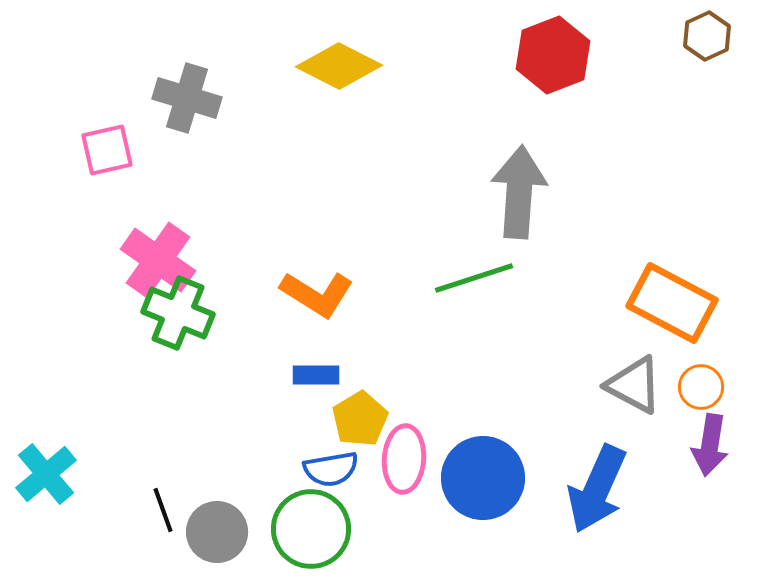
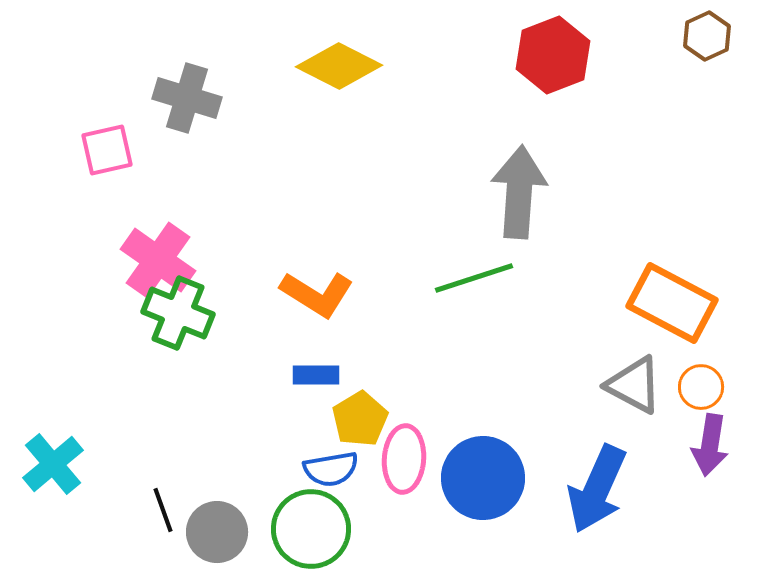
cyan cross: moved 7 px right, 10 px up
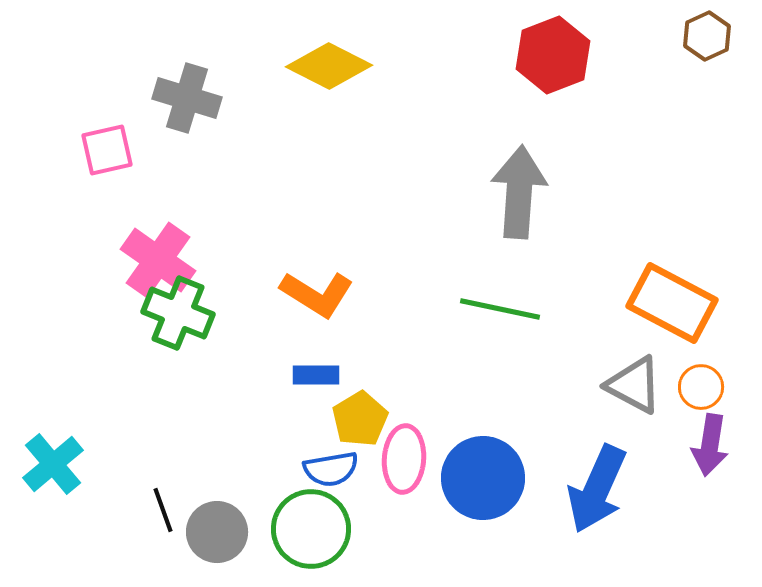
yellow diamond: moved 10 px left
green line: moved 26 px right, 31 px down; rotated 30 degrees clockwise
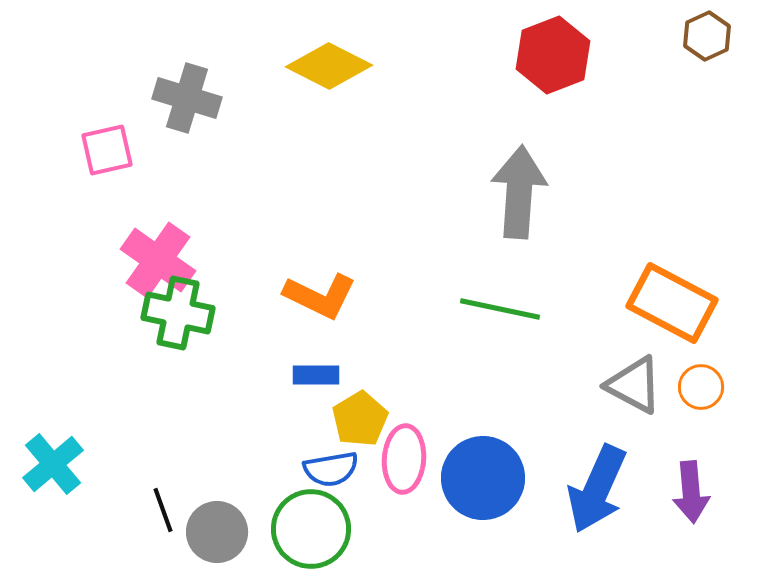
orange L-shape: moved 3 px right, 2 px down; rotated 6 degrees counterclockwise
green cross: rotated 10 degrees counterclockwise
purple arrow: moved 19 px left, 47 px down; rotated 14 degrees counterclockwise
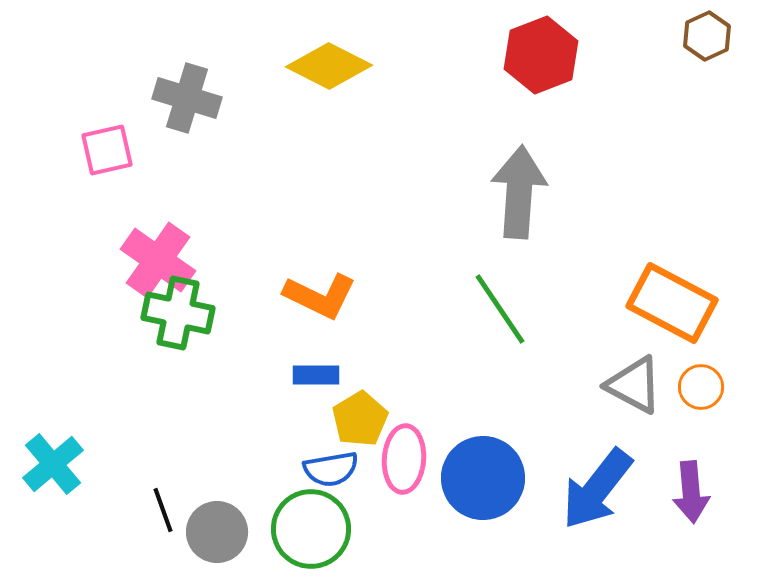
red hexagon: moved 12 px left
green line: rotated 44 degrees clockwise
blue arrow: rotated 14 degrees clockwise
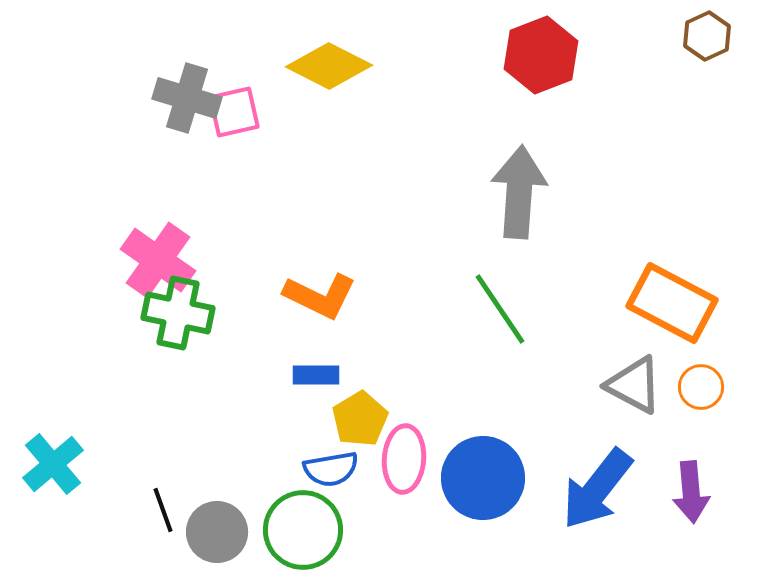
pink square: moved 127 px right, 38 px up
green circle: moved 8 px left, 1 px down
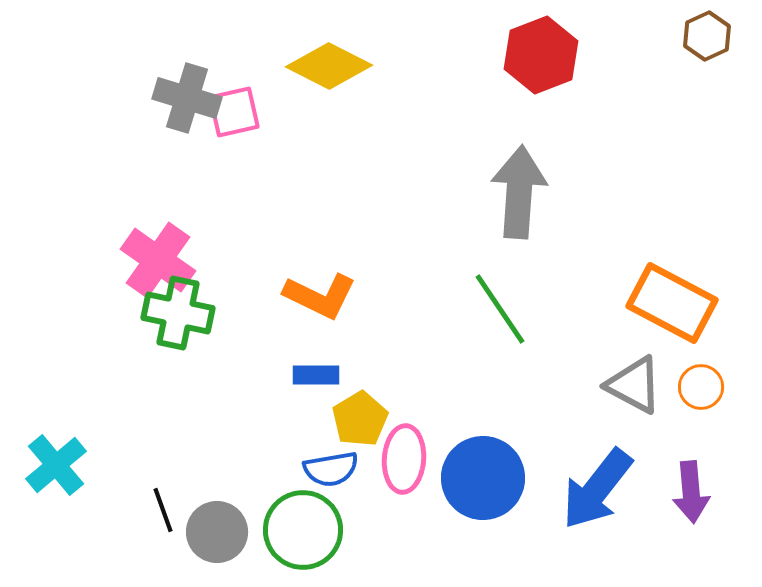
cyan cross: moved 3 px right, 1 px down
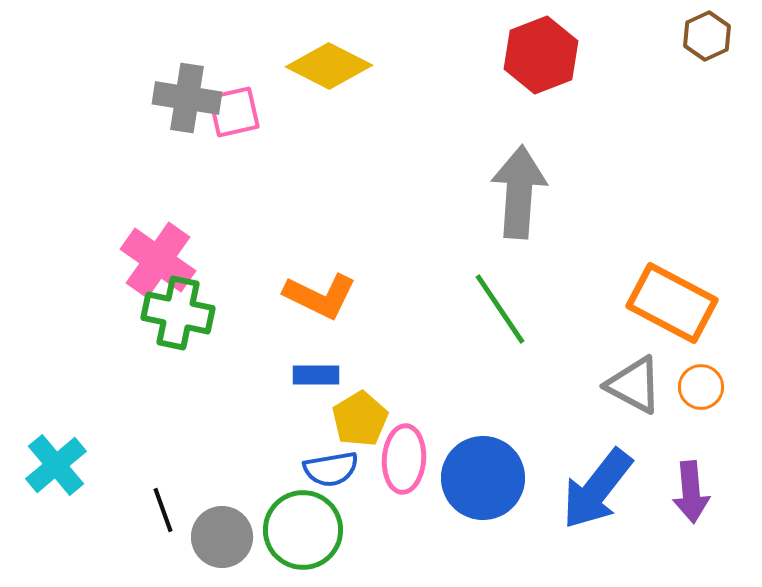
gray cross: rotated 8 degrees counterclockwise
gray circle: moved 5 px right, 5 px down
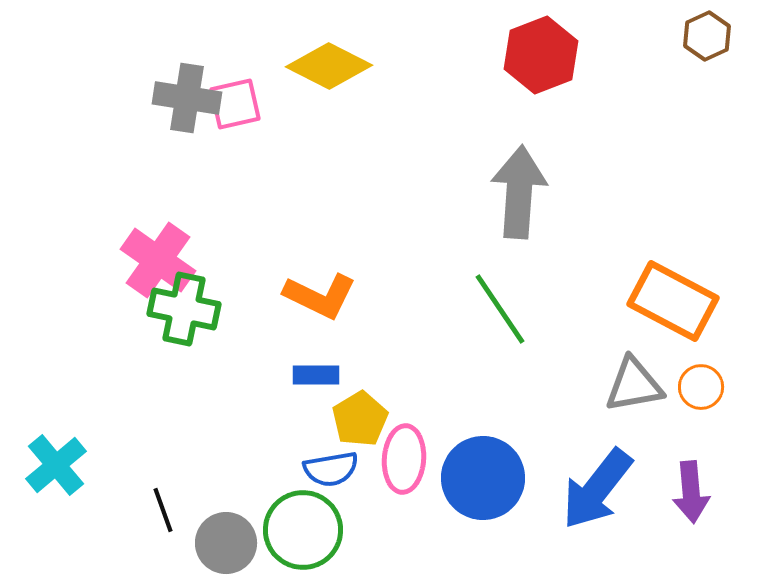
pink square: moved 1 px right, 8 px up
orange rectangle: moved 1 px right, 2 px up
green cross: moved 6 px right, 4 px up
gray triangle: rotated 38 degrees counterclockwise
gray circle: moved 4 px right, 6 px down
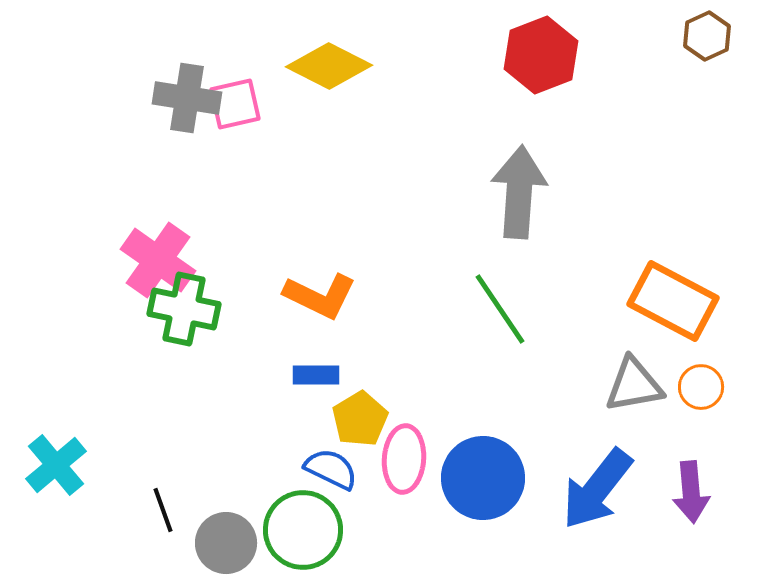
blue semicircle: rotated 144 degrees counterclockwise
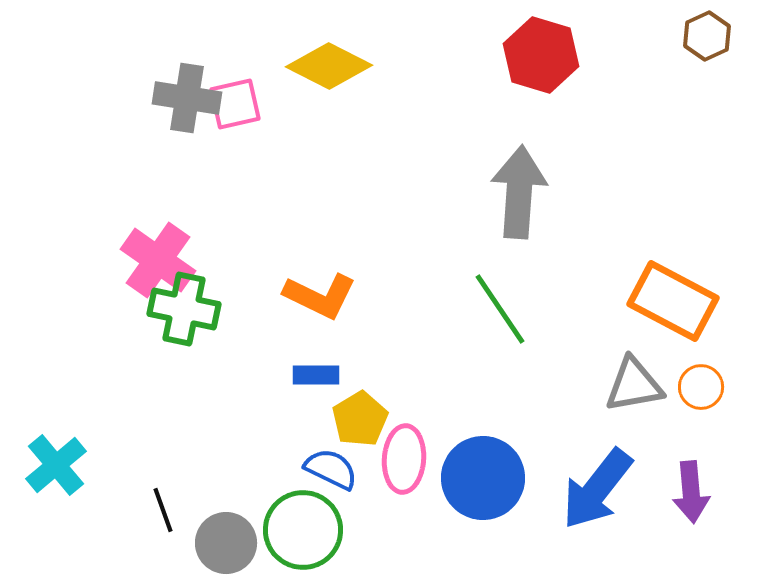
red hexagon: rotated 22 degrees counterclockwise
